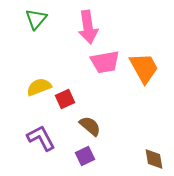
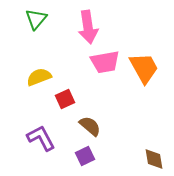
yellow semicircle: moved 10 px up
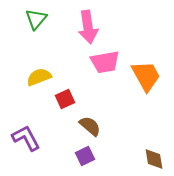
orange trapezoid: moved 2 px right, 8 px down
purple L-shape: moved 15 px left
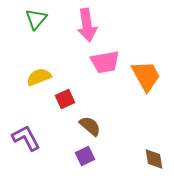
pink arrow: moved 1 px left, 2 px up
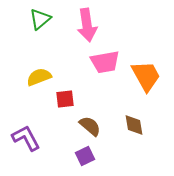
green triangle: moved 4 px right; rotated 10 degrees clockwise
red square: rotated 18 degrees clockwise
brown diamond: moved 20 px left, 34 px up
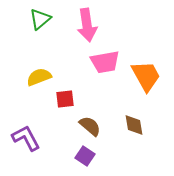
purple square: rotated 30 degrees counterclockwise
